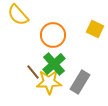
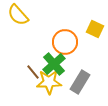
orange circle: moved 12 px right, 7 px down
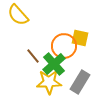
yellow square: moved 15 px left, 9 px down; rotated 12 degrees counterclockwise
orange circle: moved 1 px left, 4 px down
brown line: moved 16 px up
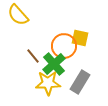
yellow star: moved 1 px left, 1 px down
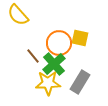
orange circle: moved 5 px left, 3 px up
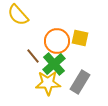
orange circle: moved 2 px left, 2 px up
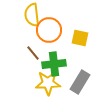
yellow semicircle: moved 14 px right; rotated 35 degrees clockwise
orange circle: moved 8 px left, 11 px up
brown line: moved 3 px up
green cross: rotated 35 degrees clockwise
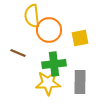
yellow semicircle: moved 1 px down
yellow square: rotated 24 degrees counterclockwise
brown line: moved 15 px left; rotated 28 degrees counterclockwise
gray rectangle: rotated 30 degrees counterclockwise
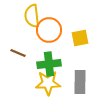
green cross: moved 5 px left
